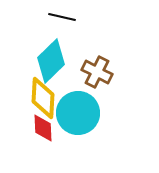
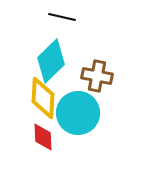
brown cross: moved 4 px down; rotated 16 degrees counterclockwise
red diamond: moved 9 px down
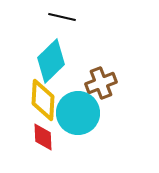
brown cross: moved 4 px right, 7 px down; rotated 32 degrees counterclockwise
yellow diamond: moved 2 px down
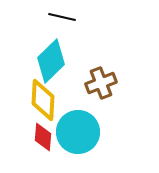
cyan circle: moved 19 px down
red diamond: rotated 8 degrees clockwise
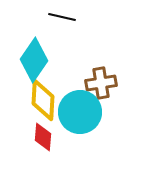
cyan diamond: moved 17 px left, 1 px up; rotated 12 degrees counterclockwise
brown cross: rotated 12 degrees clockwise
cyan circle: moved 2 px right, 20 px up
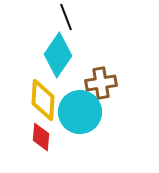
black line: moved 4 px right; rotated 56 degrees clockwise
cyan diamond: moved 24 px right, 5 px up
red diamond: moved 2 px left
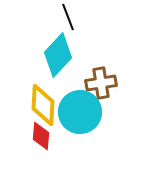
black line: moved 2 px right
cyan diamond: rotated 9 degrees clockwise
yellow diamond: moved 5 px down
red diamond: moved 1 px up
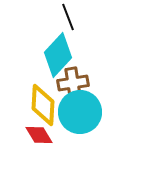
brown cross: moved 28 px left
red diamond: moved 2 px left, 1 px up; rotated 36 degrees counterclockwise
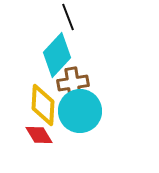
cyan diamond: moved 1 px left
cyan circle: moved 1 px up
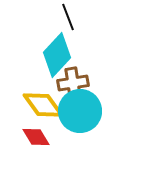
yellow diamond: rotated 39 degrees counterclockwise
red diamond: moved 3 px left, 2 px down
